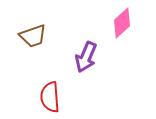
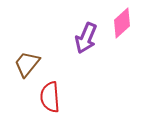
brown trapezoid: moved 6 px left, 28 px down; rotated 148 degrees clockwise
purple arrow: moved 19 px up
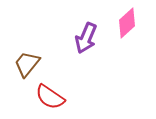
pink diamond: moved 5 px right
red semicircle: rotated 52 degrees counterclockwise
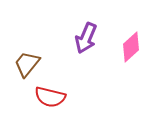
pink diamond: moved 4 px right, 24 px down
red semicircle: rotated 20 degrees counterclockwise
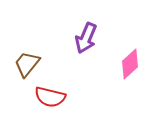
pink diamond: moved 1 px left, 17 px down
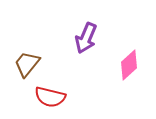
pink diamond: moved 1 px left, 1 px down
